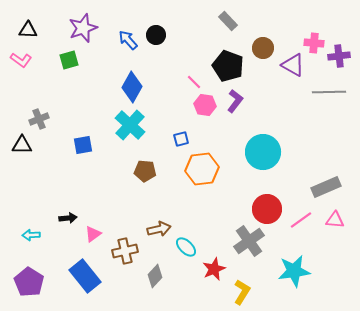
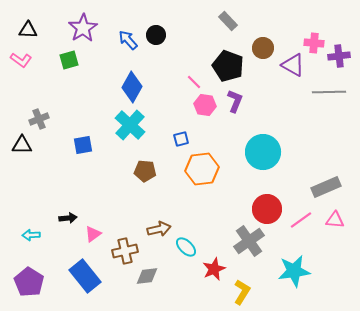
purple star at (83, 28): rotated 12 degrees counterclockwise
purple L-shape at (235, 101): rotated 15 degrees counterclockwise
gray diamond at (155, 276): moved 8 px left; rotated 40 degrees clockwise
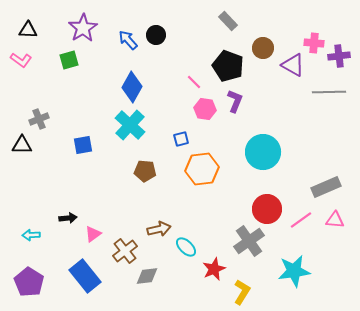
pink hexagon at (205, 105): moved 4 px down
brown cross at (125, 251): rotated 25 degrees counterclockwise
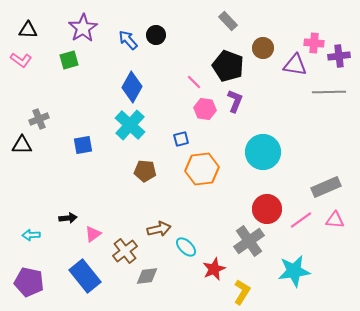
purple triangle at (293, 65): moved 2 px right; rotated 20 degrees counterclockwise
purple pentagon at (29, 282): rotated 20 degrees counterclockwise
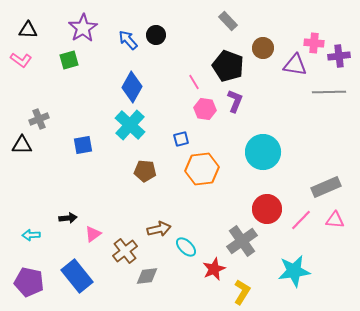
pink line at (194, 82): rotated 14 degrees clockwise
pink line at (301, 220): rotated 10 degrees counterclockwise
gray cross at (249, 241): moved 7 px left
blue rectangle at (85, 276): moved 8 px left
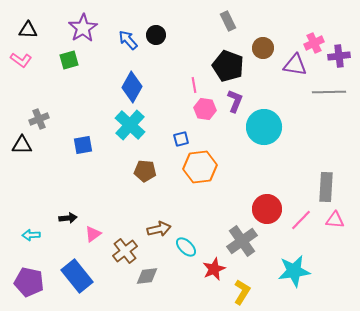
gray rectangle at (228, 21): rotated 18 degrees clockwise
pink cross at (314, 43): rotated 30 degrees counterclockwise
pink line at (194, 82): moved 3 px down; rotated 21 degrees clockwise
cyan circle at (263, 152): moved 1 px right, 25 px up
orange hexagon at (202, 169): moved 2 px left, 2 px up
gray rectangle at (326, 187): rotated 64 degrees counterclockwise
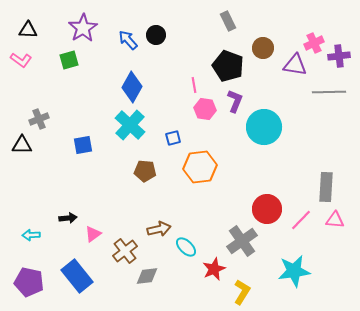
blue square at (181, 139): moved 8 px left, 1 px up
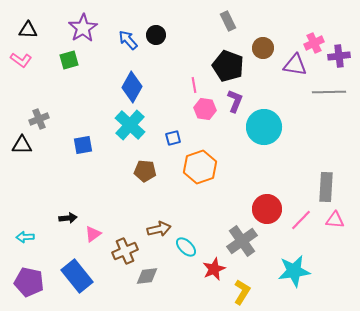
orange hexagon at (200, 167): rotated 12 degrees counterclockwise
cyan arrow at (31, 235): moved 6 px left, 2 px down
brown cross at (125, 251): rotated 15 degrees clockwise
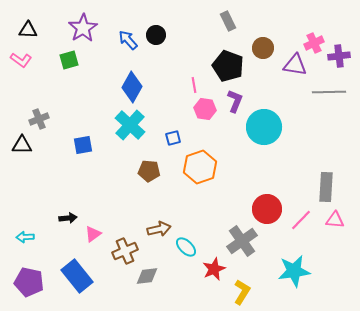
brown pentagon at (145, 171): moved 4 px right
